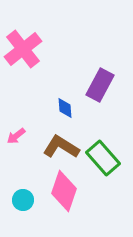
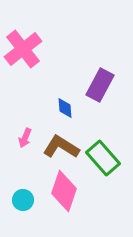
pink arrow: moved 9 px right, 2 px down; rotated 30 degrees counterclockwise
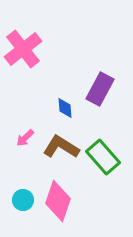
purple rectangle: moved 4 px down
pink arrow: rotated 24 degrees clockwise
green rectangle: moved 1 px up
pink diamond: moved 6 px left, 10 px down
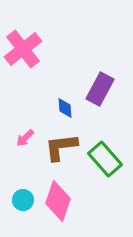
brown L-shape: rotated 39 degrees counterclockwise
green rectangle: moved 2 px right, 2 px down
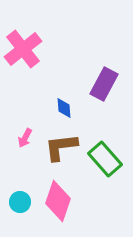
purple rectangle: moved 4 px right, 5 px up
blue diamond: moved 1 px left
pink arrow: rotated 18 degrees counterclockwise
cyan circle: moved 3 px left, 2 px down
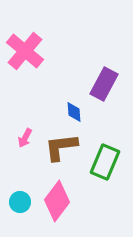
pink cross: moved 2 px right, 2 px down; rotated 12 degrees counterclockwise
blue diamond: moved 10 px right, 4 px down
green rectangle: moved 3 px down; rotated 64 degrees clockwise
pink diamond: moved 1 px left; rotated 18 degrees clockwise
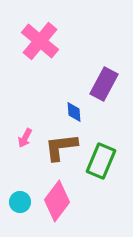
pink cross: moved 15 px right, 10 px up
green rectangle: moved 4 px left, 1 px up
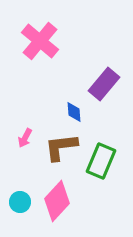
purple rectangle: rotated 12 degrees clockwise
pink diamond: rotated 6 degrees clockwise
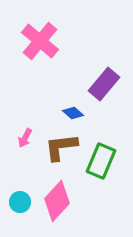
blue diamond: moved 1 px left, 1 px down; rotated 45 degrees counterclockwise
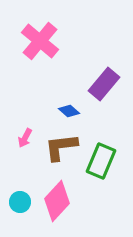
blue diamond: moved 4 px left, 2 px up
